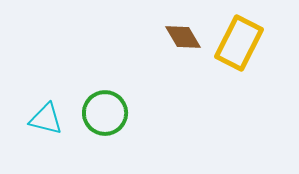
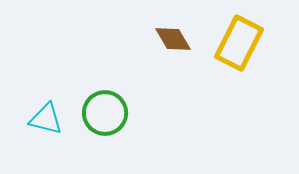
brown diamond: moved 10 px left, 2 px down
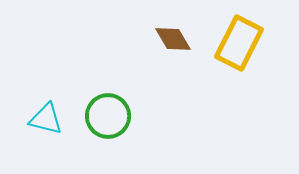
green circle: moved 3 px right, 3 px down
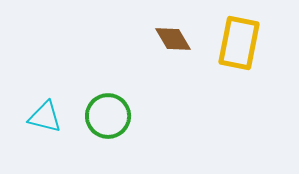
yellow rectangle: rotated 16 degrees counterclockwise
cyan triangle: moved 1 px left, 2 px up
